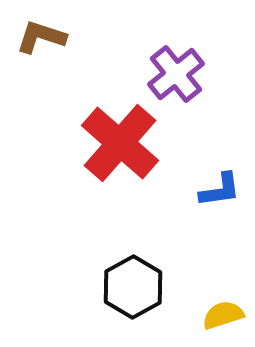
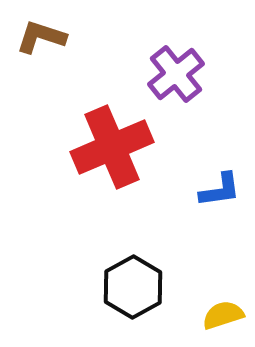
red cross: moved 8 px left, 4 px down; rotated 26 degrees clockwise
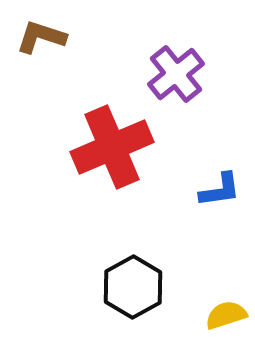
yellow semicircle: moved 3 px right
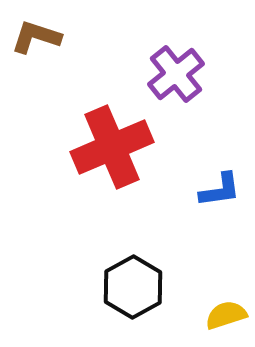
brown L-shape: moved 5 px left
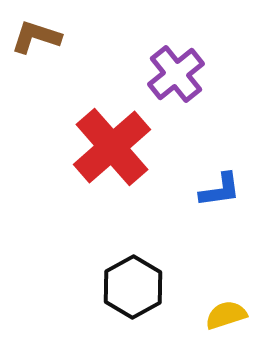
red cross: rotated 18 degrees counterclockwise
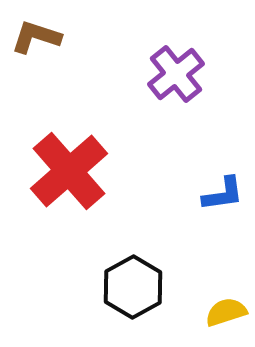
red cross: moved 43 px left, 24 px down
blue L-shape: moved 3 px right, 4 px down
yellow semicircle: moved 3 px up
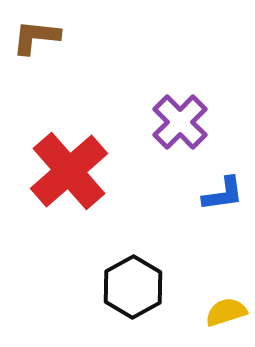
brown L-shape: rotated 12 degrees counterclockwise
purple cross: moved 4 px right, 48 px down; rotated 6 degrees counterclockwise
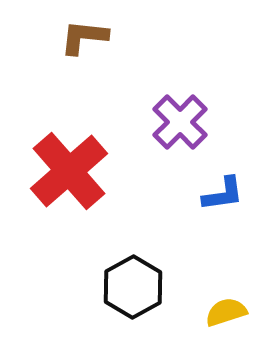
brown L-shape: moved 48 px right
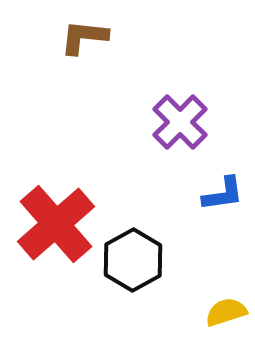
red cross: moved 13 px left, 53 px down
black hexagon: moved 27 px up
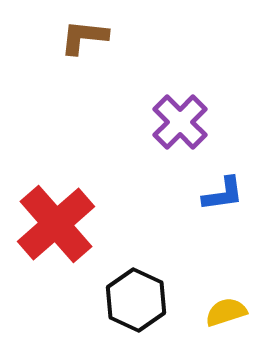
black hexagon: moved 3 px right, 40 px down; rotated 6 degrees counterclockwise
